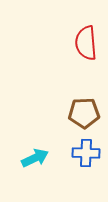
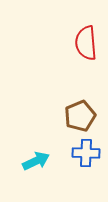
brown pentagon: moved 4 px left, 3 px down; rotated 20 degrees counterclockwise
cyan arrow: moved 1 px right, 3 px down
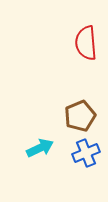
blue cross: rotated 24 degrees counterclockwise
cyan arrow: moved 4 px right, 13 px up
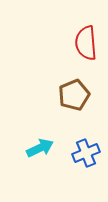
brown pentagon: moved 6 px left, 21 px up
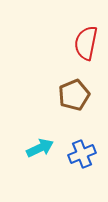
red semicircle: rotated 16 degrees clockwise
blue cross: moved 4 px left, 1 px down
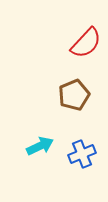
red semicircle: rotated 148 degrees counterclockwise
cyan arrow: moved 2 px up
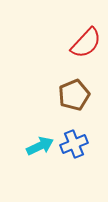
blue cross: moved 8 px left, 10 px up
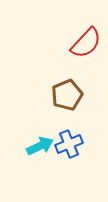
brown pentagon: moved 7 px left
blue cross: moved 5 px left
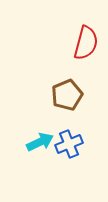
red semicircle: rotated 28 degrees counterclockwise
cyan arrow: moved 4 px up
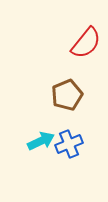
red semicircle: rotated 24 degrees clockwise
cyan arrow: moved 1 px right, 1 px up
